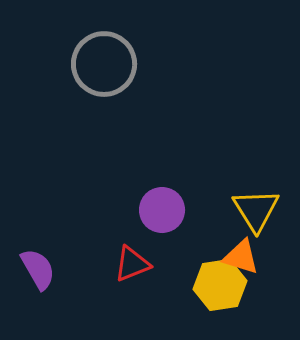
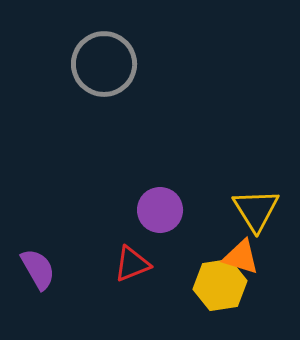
purple circle: moved 2 px left
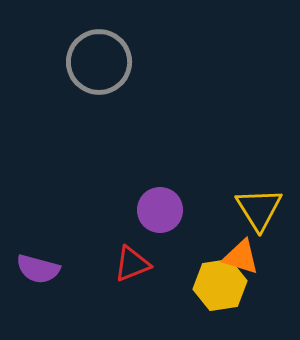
gray circle: moved 5 px left, 2 px up
yellow triangle: moved 3 px right, 1 px up
purple semicircle: rotated 135 degrees clockwise
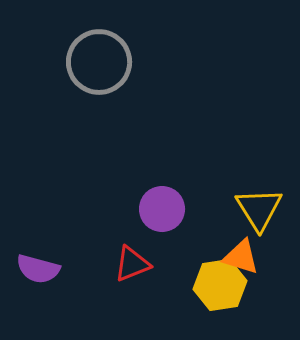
purple circle: moved 2 px right, 1 px up
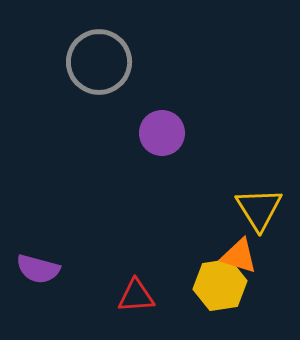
purple circle: moved 76 px up
orange triangle: moved 2 px left, 1 px up
red triangle: moved 4 px right, 32 px down; rotated 18 degrees clockwise
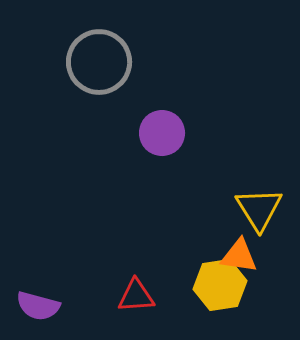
orange triangle: rotated 9 degrees counterclockwise
purple semicircle: moved 37 px down
